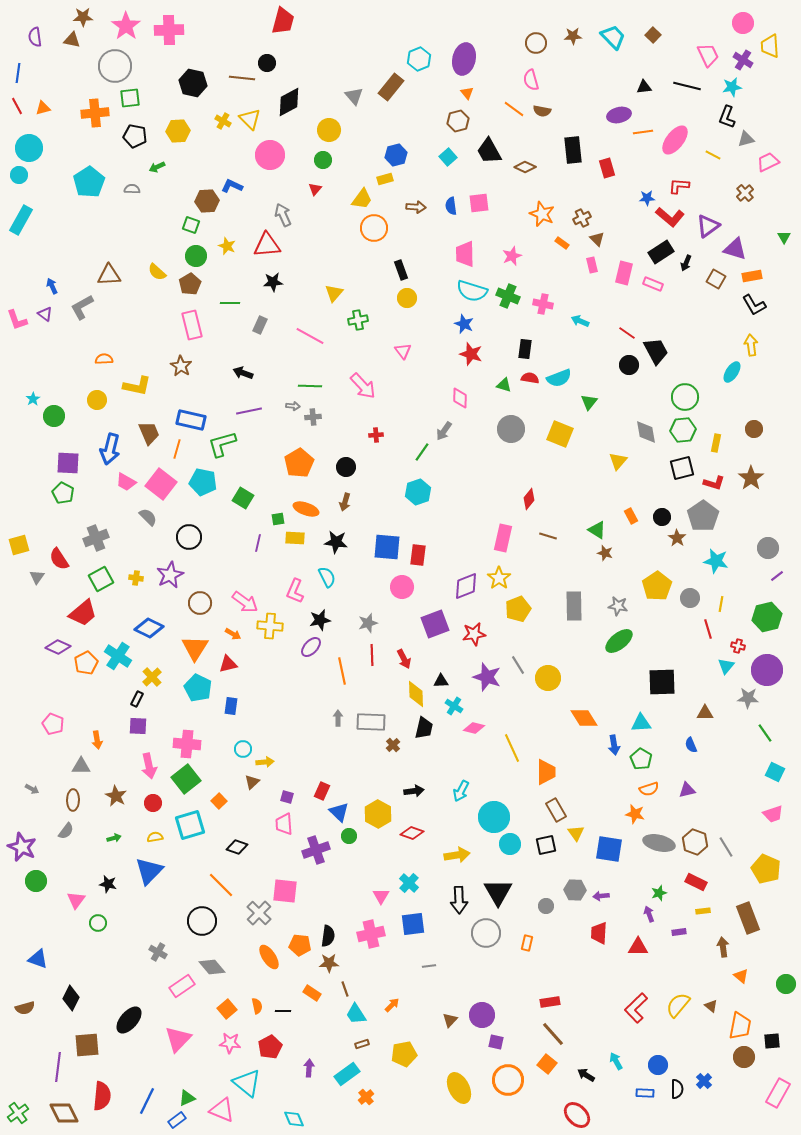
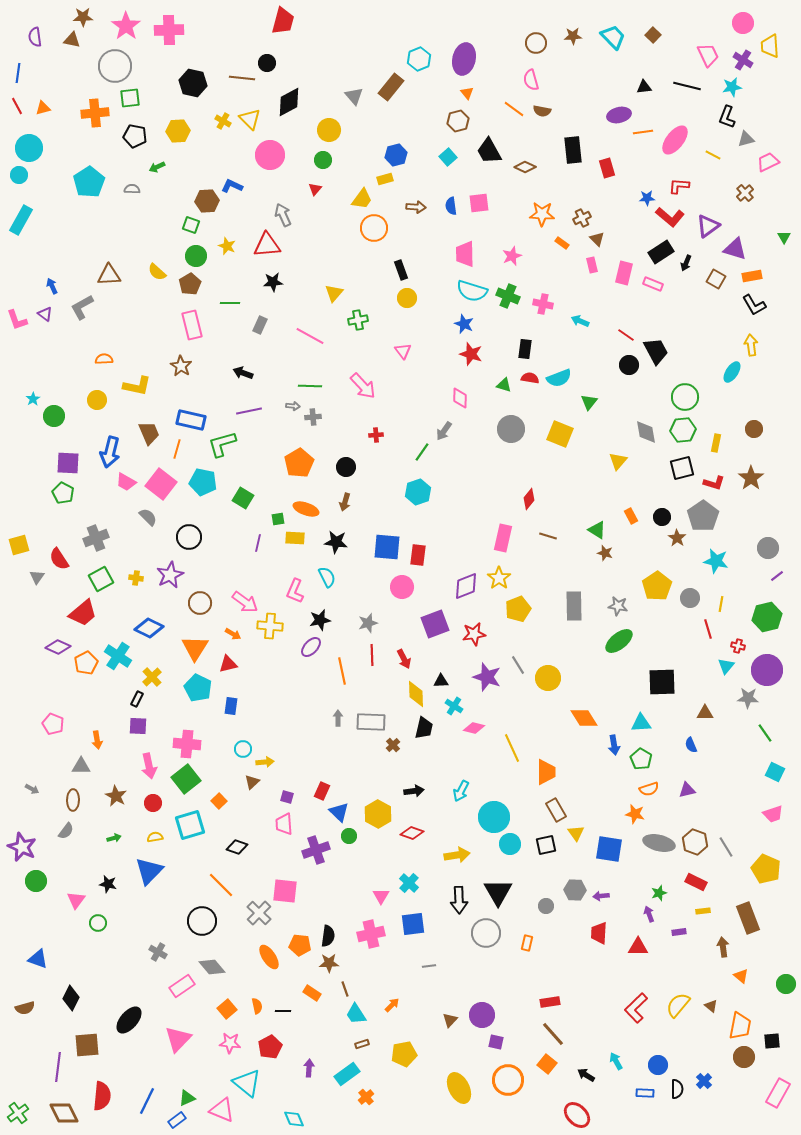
orange star at (542, 214): rotated 20 degrees counterclockwise
red line at (627, 333): moved 1 px left, 2 px down
blue arrow at (110, 449): moved 3 px down
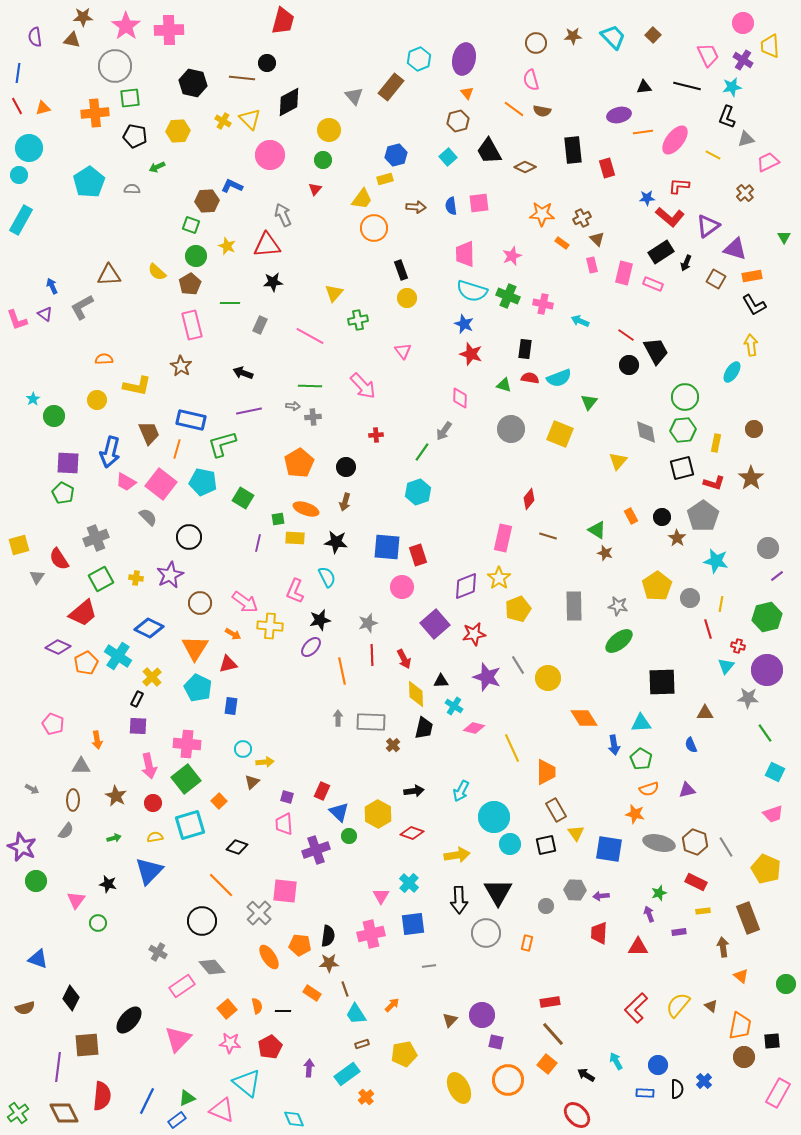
red rectangle at (418, 555): rotated 25 degrees counterclockwise
purple square at (435, 624): rotated 20 degrees counterclockwise
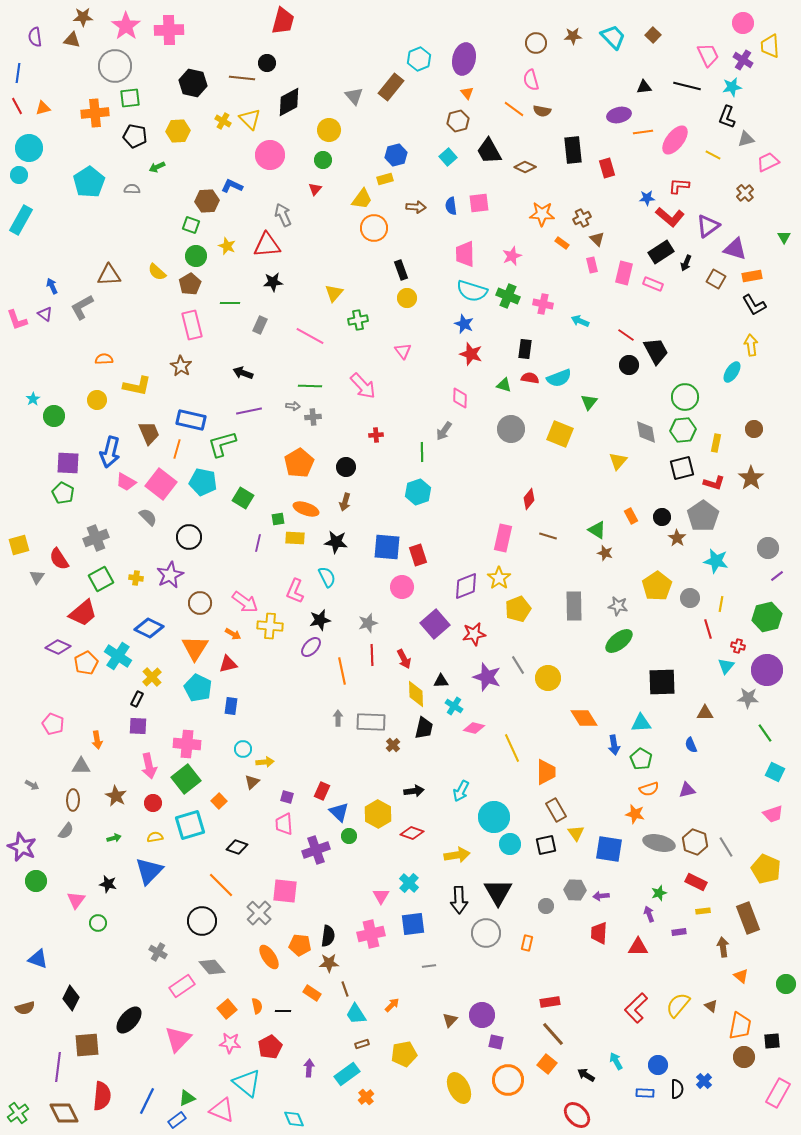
green line at (422, 452): rotated 36 degrees counterclockwise
gray arrow at (32, 789): moved 4 px up
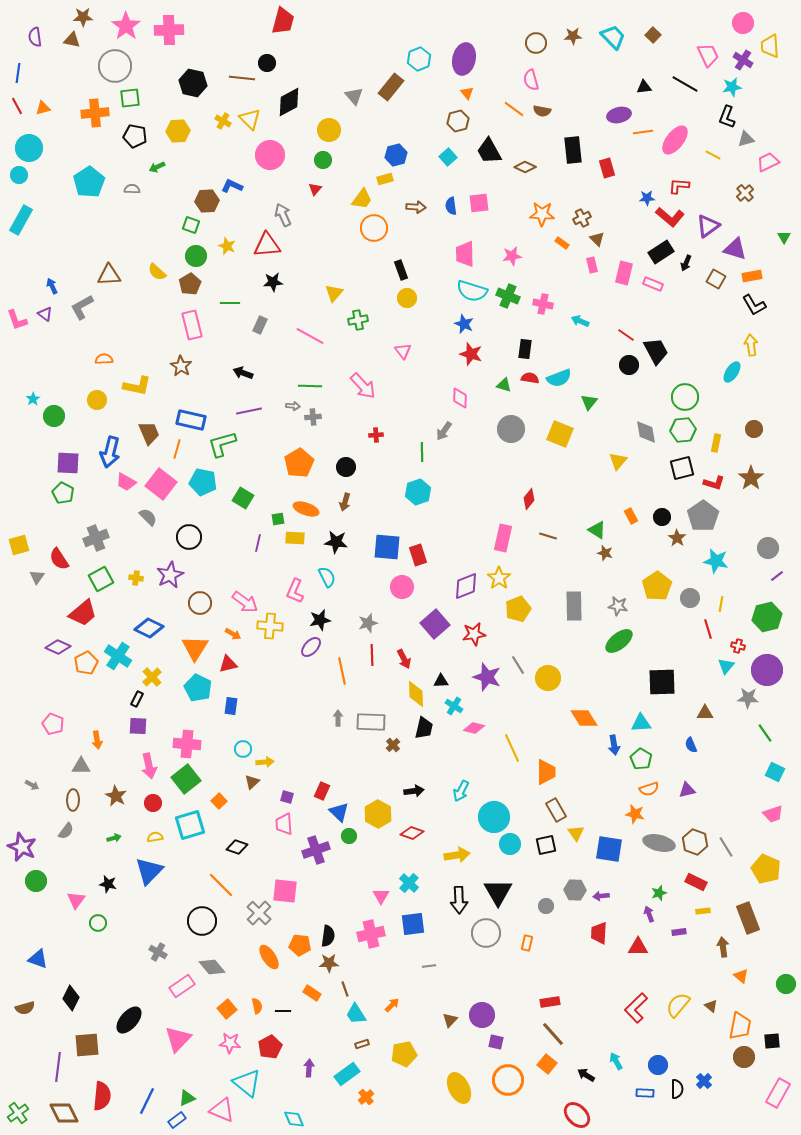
black line at (687, 86): moved 2 px left, 2 px up; rotated 16 degrees clockwise
pink star at (512, 256): rotated 12 degrees clockwise
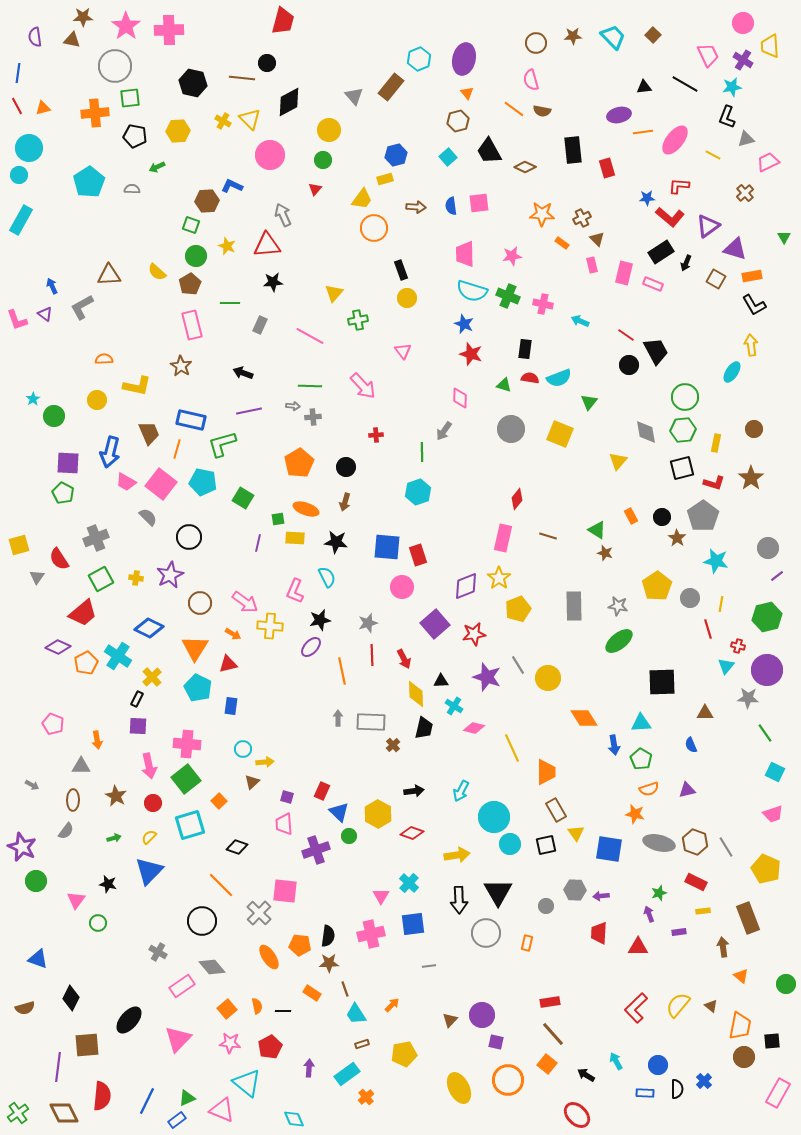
red diamond at (529, 499): moved 12 px left
yellow semicircle at (155, 837): moved 6 px left; rotated 35 degrees counterclockwise
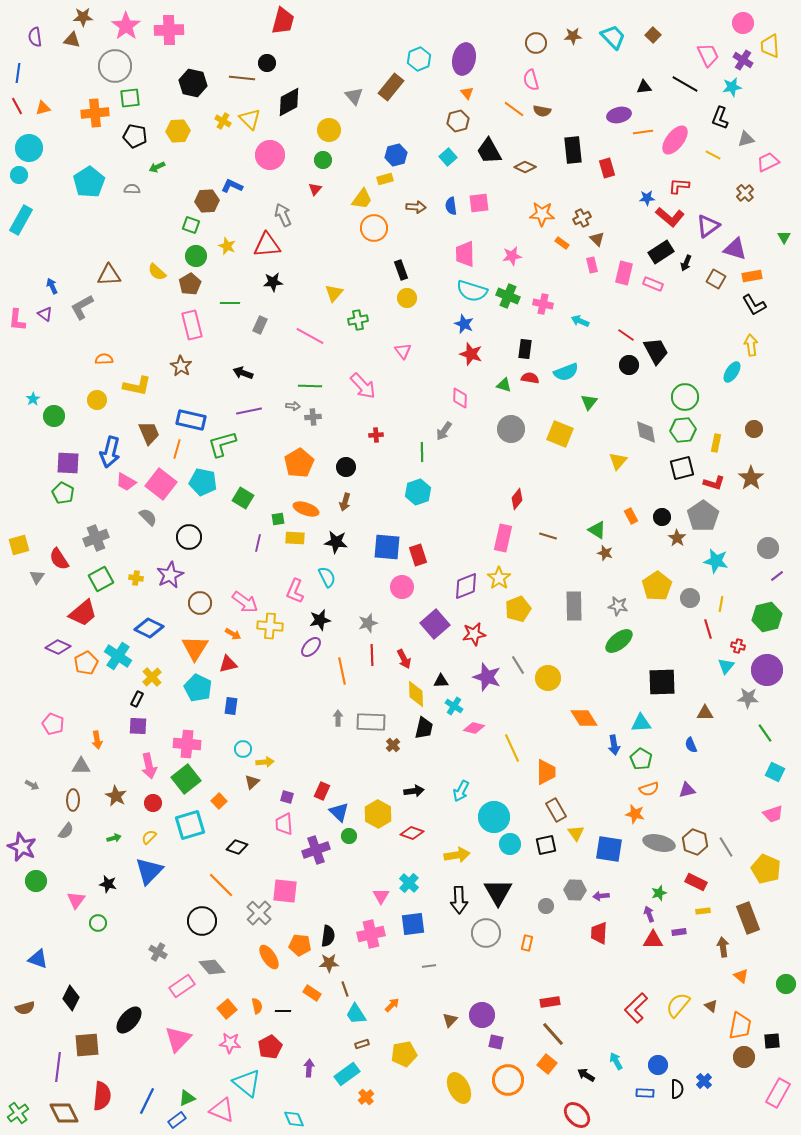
black L-shape at (727, 117): moved 7 px left, 1 px down
pink L-shape at (17, 320): rotated 25 degrees clockwise
cyan semicircle at (559, 378): moved 7 px right, 6 px up
red triangle at (638, 947): moved 15 px right, 7 px up
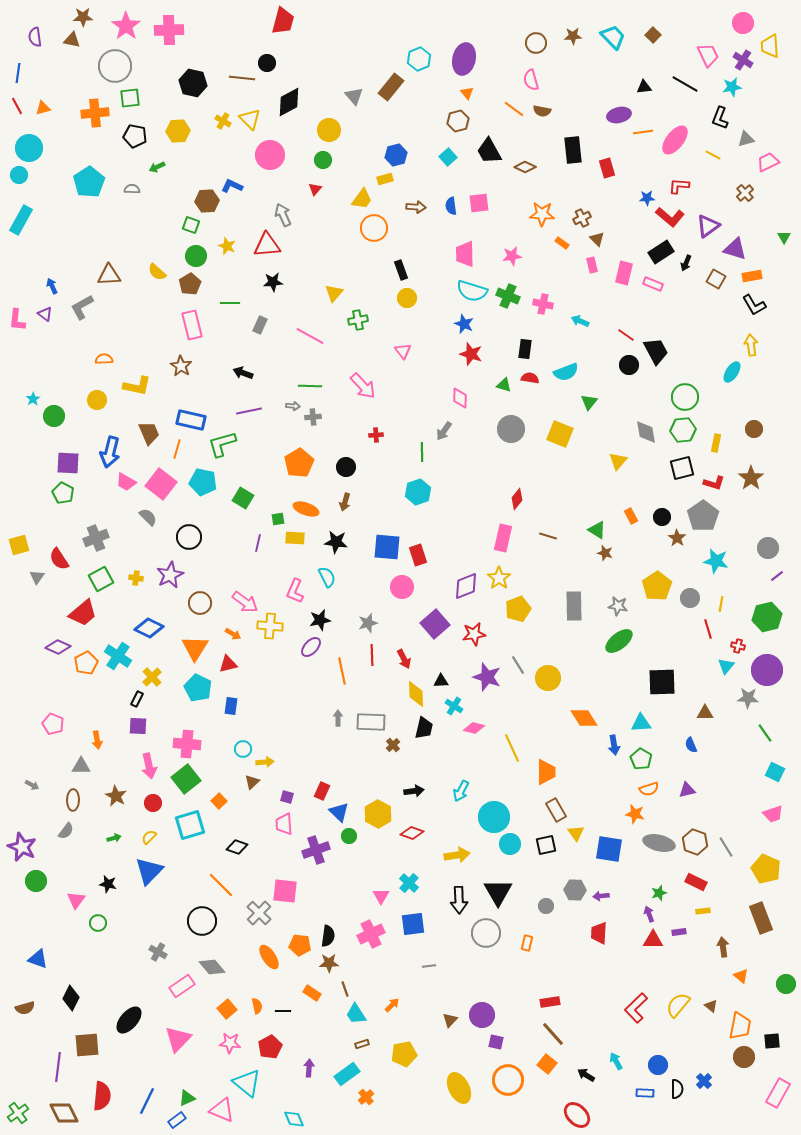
brown rectangle at (748, 918): moved 13 px right
pink cross at (371, 934): rotated 12 degrees counterclockwise
